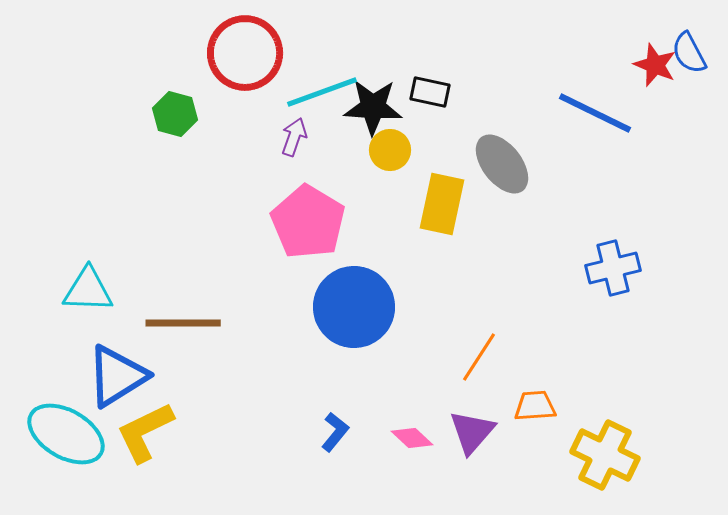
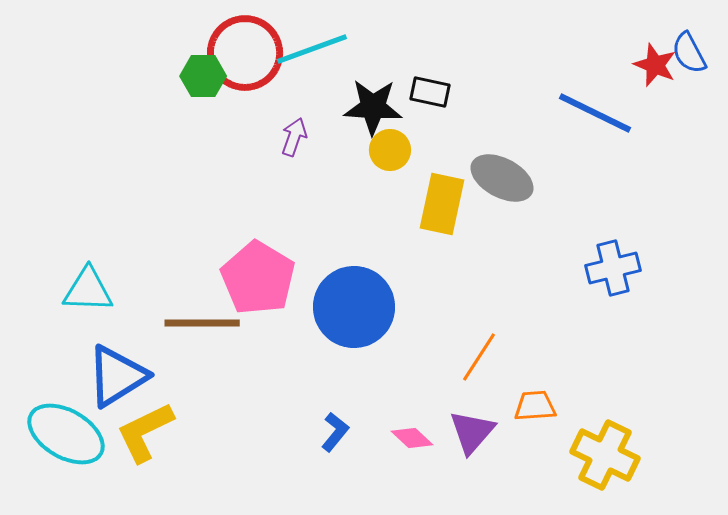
cyan line: moved 10 px left, 43 px up
green hexagon: moved 28 px right, 38 px up; rotated 15 degrees counterclockwise
gray ellipse: moved 14 px down; rotated 24 degrees counterclockwise
pink pentagon: moved 50 px left, 56 px down
brown line: moved 19 px right
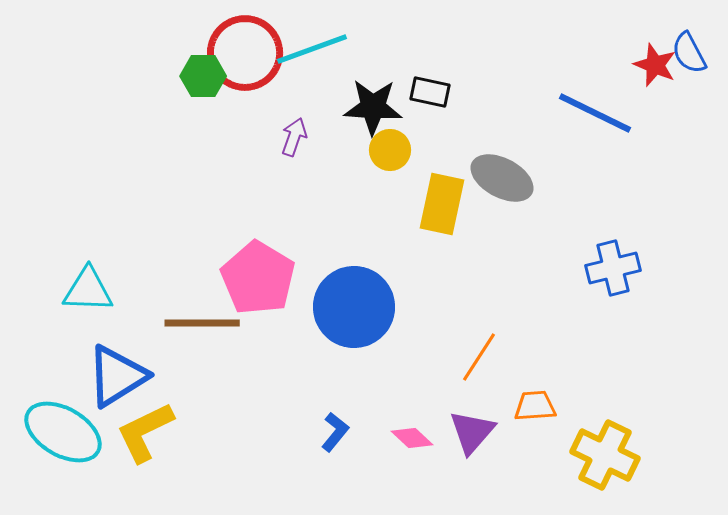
cyan ellipse: moved 3 px left, 2 px up
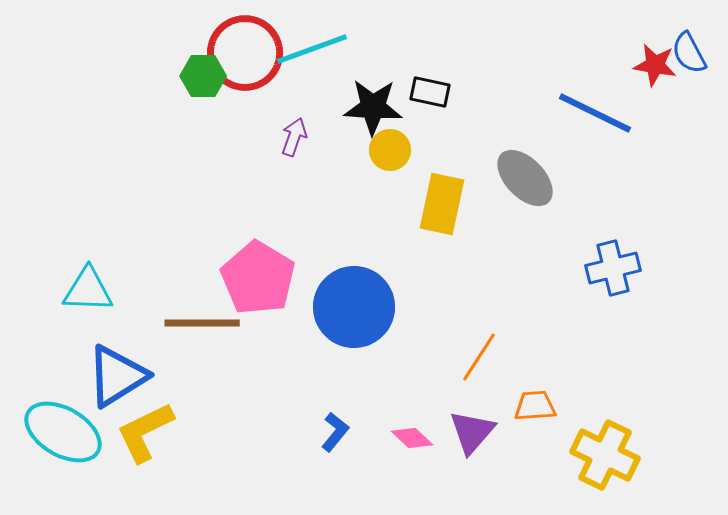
red star: rotated 12 degrees counterclockwise
gray ellipse: moved 23 px right; rotated 18 degrees clockwise
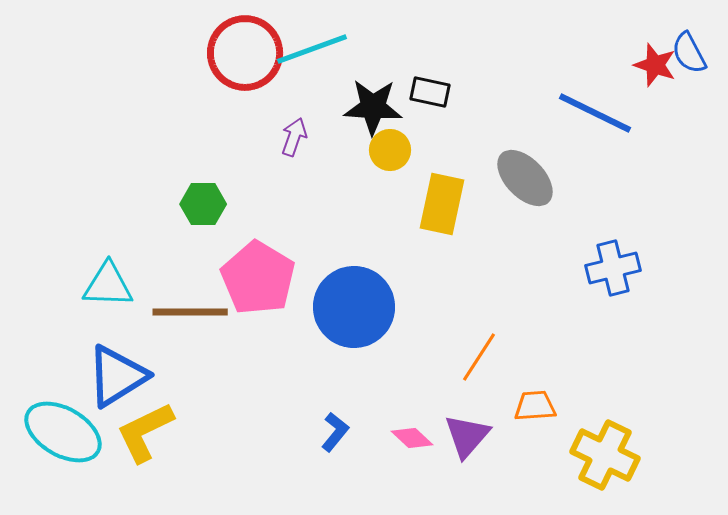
red star: rotated 9 degrees clockwise
green hexagon: moved 128 px down
cyan triangle: moved 20 px right, 5 px up
brown line: moved 12 px left, 11 px up
purple triangle: moved 5 px left, 4 px down
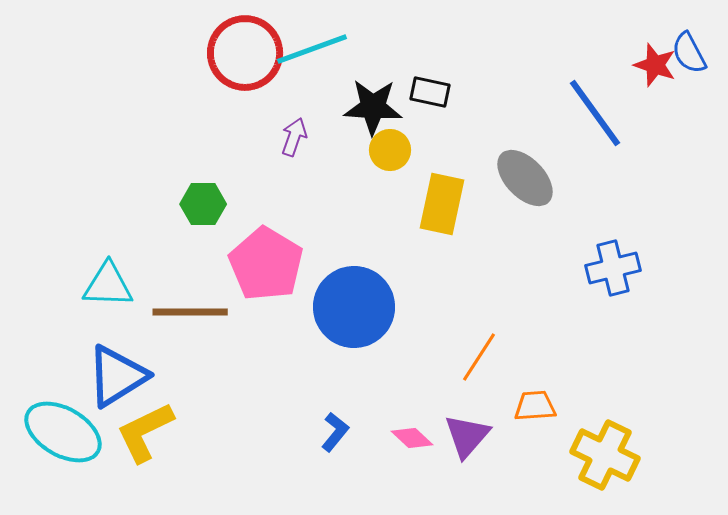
blue line: rotated 28 degrees clockwise
pink pentagon: moved 8 px right, 14 px up
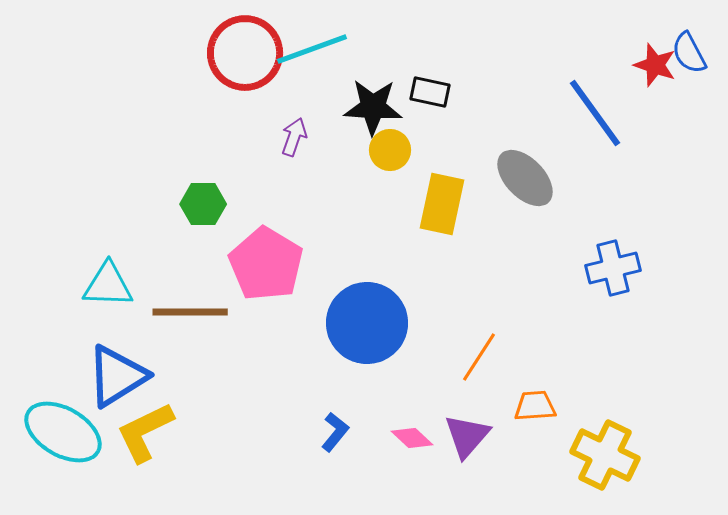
blue circle: moved 13 px right, 16 px down
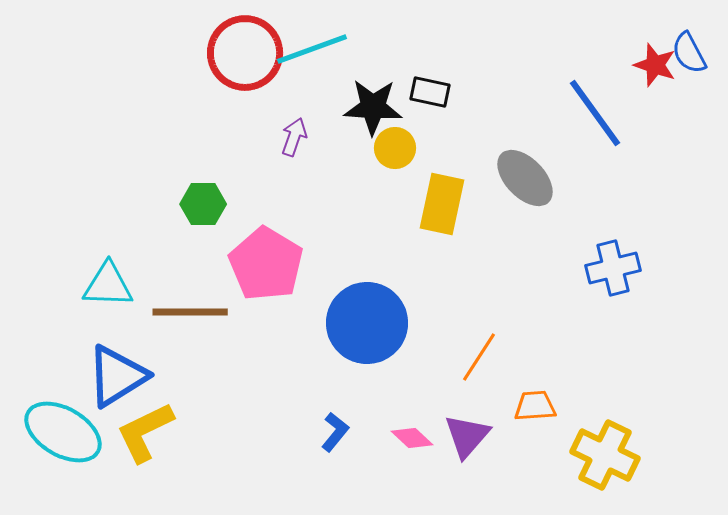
yellow circle: moved 5 px right, 2 px up
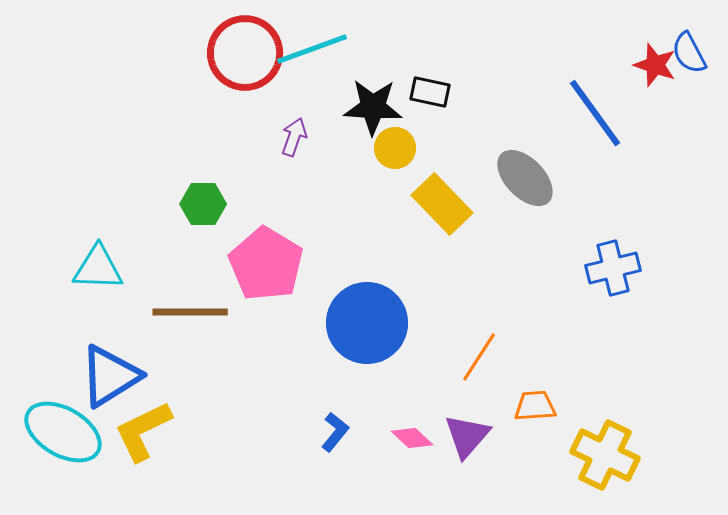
yellow rectangle: rotated 56 degrees counterclockwise
cyan triangle: moved 10 px left, 17 px up
blue triangle: moved 7 px left
yellow L-shape: moved 2 px left, 1 px up
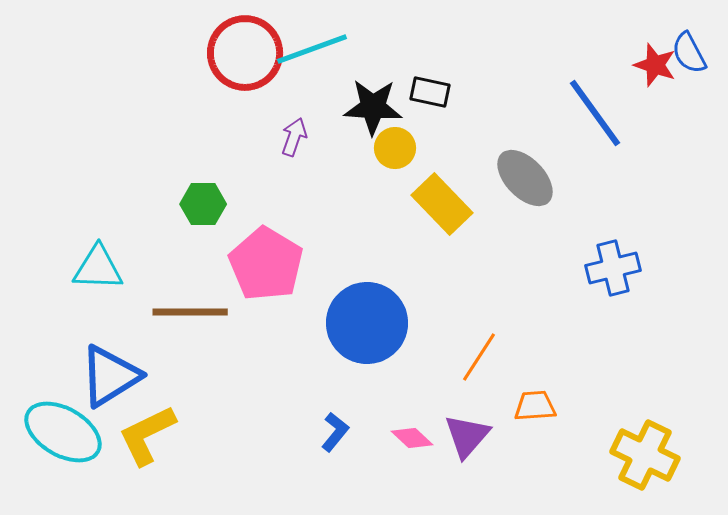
yellow L-shape: moved 4 px right, 4 px down
yellow cross: moved 40 px right
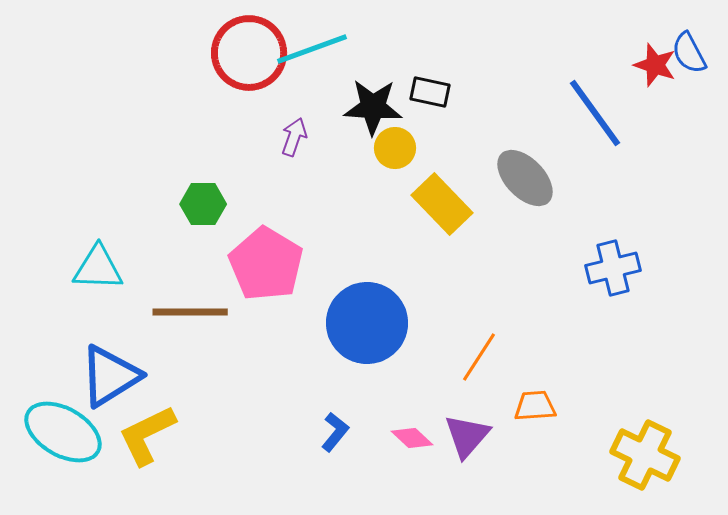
red circle: moved 4 px right
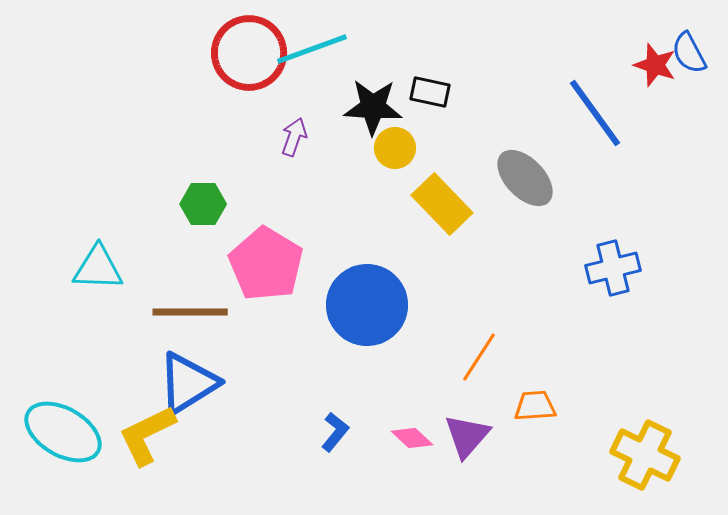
blue circle: moved 18 px up
blue triangle: moved 78 px right, 7 px down
